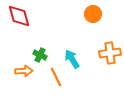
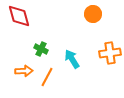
green cross: moved 1 px right, 6 px up
orange line: moved 9 px left; rotated 54 degrees clockwise
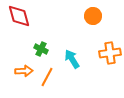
orange circle: moved 2 px down
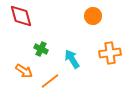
red diamond: moved 2 px right
orange arrow: rotated 36 degrees clockwise
orange line: moved 3 px right, 4 px down; rotated 24 degrees clockwise
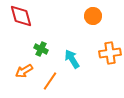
orange arrow: rotated 114 degrees clockwise
orange line: rotated 18 degrees counterclockwise
